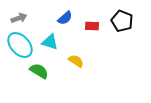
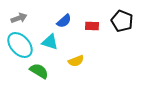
blue semicircle: moved 1 px left, 3 px down
yellow semicircle: rotated 126 degrees clockwise
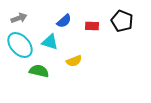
yellow semicircle: moved 2 px left
green semicircle: rotated 18 degrees counterclockwise
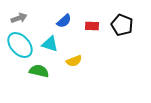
black pentagon: moved 4 px down
cyan triangle: moved 2 px down
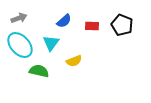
cyan triangle: moved 1 px right, 1 px up; rotated 48 degrees clockwise
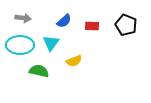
gray arrow: moved 4 px right; rotated 28 degrees clockwise
black pentagon: moved 4 px right
cyan ellipse: rotated 48 degrees counterclockwise
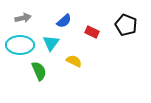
gray arrow: rotated 21 degrees counterclockwise
red rectangle: moved 6 px down; rotated 24 degrees clockwise
yellow semicircle: rotated 133 degrees counterclockwise
green semicircle: rotated 54 degrees clockwise
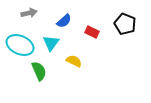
gray arrow: moved 6 px right, 5 px up
black pentagon: moved 1 px left, 1 px up
cyan ellipse: rotated 24 degrees clockwise
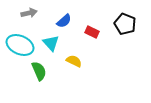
cyan triangle: rotated 18 degrees counterclockwise
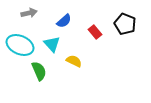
red rectangle: moved 3 px right; rotated 24 degrees clockwise
cyan triangle: moved 1 px right, 1 px down
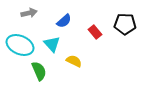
black pentagon: rotated 20 degrees counterclockwise
